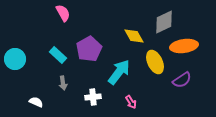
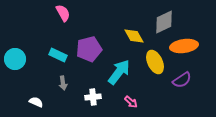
purple pentagon: rotated 15 degrees clockwise
cyan rectangle: rotated 18 degrees counterclockwise
pink arrow: rotated 16 degrees counterclockwise
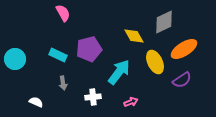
orange ellipse: moved 3 px down; rotated 24 degrees counterclockwise
pink arrow: rotated 64 degrees counterclockwise
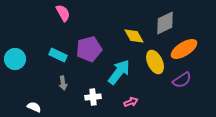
gray diamond: moved 1 px right, 1 px down
white semicircle: moved 2 px left, 5 px down
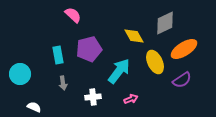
pink semicircle: moved 10 px right, 2 px down; rotated 18 degrees counterclockwise
cyan rectangle: rotated 54 degrees clockwise
cyan circle: moved 5 px right, 15 px down
cyan arrow: moved 1 px up
pink arrow: moved 3 px up
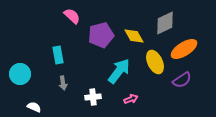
pink semicircle: moved 1 px left, 1 px down
purple pentagon: moved 12 px right, 14 px up
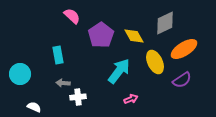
purple pentagon: rotated 20 degrees counterclockwise
gray arrow: rotated 104 degrees clockwise
white cross: moved 15 px left
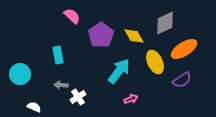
gray arrow: moved 2 px left, 2 px down
white cross: rotated 28 degrees counterclockwise
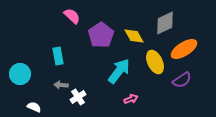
cyan rectangle: moved 1 px down
